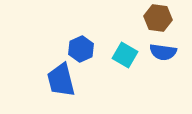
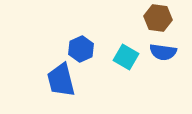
cyan square: moved 1 px right, 2 px down
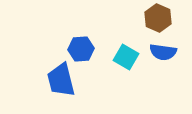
brown hexagon: rotated 16 degrees clockwise
blue hexagon: rotated 20 degrees clockwise
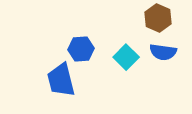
cyan square: rotated 15 degrees clockwise
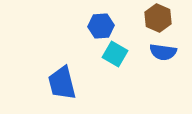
blue hexagon: moved 20 px right, 23 px up
cyan square: moved 11 px left, 3 px up; rotated 15 degrees counterclockwise
blue trapezoid: moved 1 px right, 3 px down
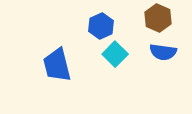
blue hexagon: rotated 20 degrees counterclockwise
cyan square: rotated 15 degrees clockwise
blue trapezoid: moved 5 px left, 18 px up
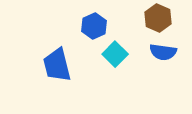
blue hexagon: moved 7 px left
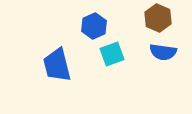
cyan square: moved 3 px left; rotated 25 degrees clockwise
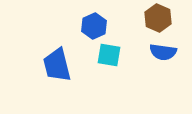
cyan square: moved 3 px left, 1 px down; rotated 30 degrees clockwise
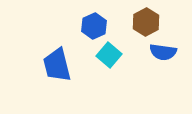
brown hexagon: moved 12 px left, 4 px down; rotated 8 degrees clockwise
cyan square: rotated 30 degrees clockwise
